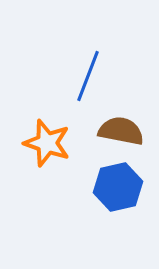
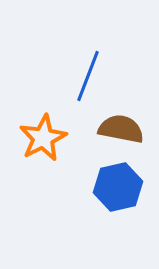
brown semicircle: moved 2 px up
orange star: moved 4 px left, 5 px up; rotated 27 degrees clockwise
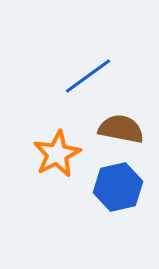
blue line: rotated 33 degrees clockwise
orange star: moved 14 px right, 16 px down
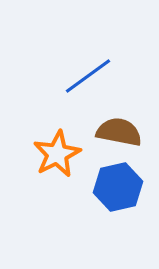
brown semicircle: moved 2 px left, 3 px down
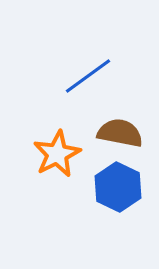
brown semicircle: moved 1 px right, 1 px down
blue hexagon: rotated 21 degrees counterclockwise
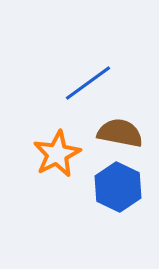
blue line: moved 7 px down
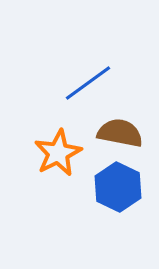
orange star: moved 1 px right, 1 px up
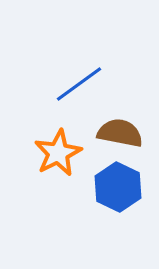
blue line: moved 9 px left, 1 px down
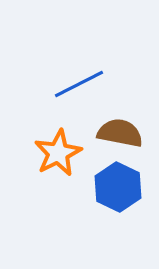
blue line: rotated 9 degrees clockwise
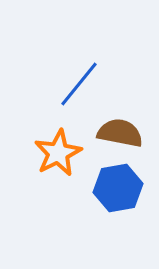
blue line: rotated 24 degrees counterclockwise
blue hexagon: moved 1 px down; rotated 24 degrees clockwise
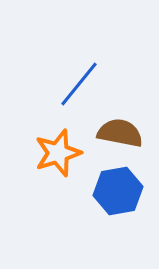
orange star: rotated 9 degrees clockwise
blue hexagon: moved 3 px down
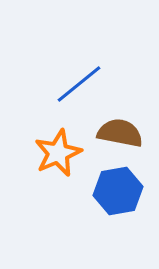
blue line: rotated 12 degrees clockwise
orange star: rotated 6 degrees counterclockwise
